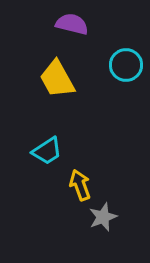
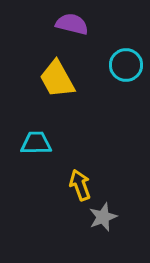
cyan trapezoid: moved 11 px left, 8 px up; rotated 148 degrees counterclockwise
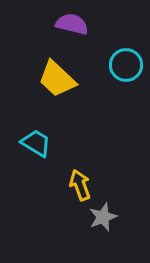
yellow trapezoid: rotated 18 degrees counterclockwise
cyan trapezoid: rotated 32 degrees clockwise
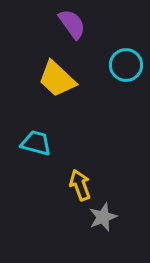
purple semicircle: rotated 40 degrees clockwise
cyan trapezoid: rotated 16 degrees counterclockwise
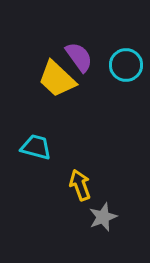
purple semicircle: moved 7 px right, 33 px down
cyan trapezoid: moved 4 px down
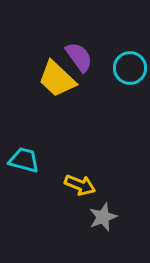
cyan circle: moved 4 px right, 3 px down
cyan trapezoid: moved 12 px left, 13 px down
yellow arrow: rotated 132 degrees clockwise
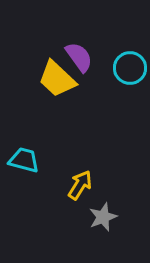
yellow arrow: rotated 80 degrees counterclockwise
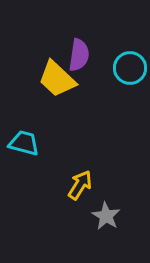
purple semicircle: moved 2 px up; rotated 44 degrees clockwise
cyan trapezoid: moved 17 px up
gray star: moved 3 px right, 1 px up; rotated 20 degrees counterclockwise
